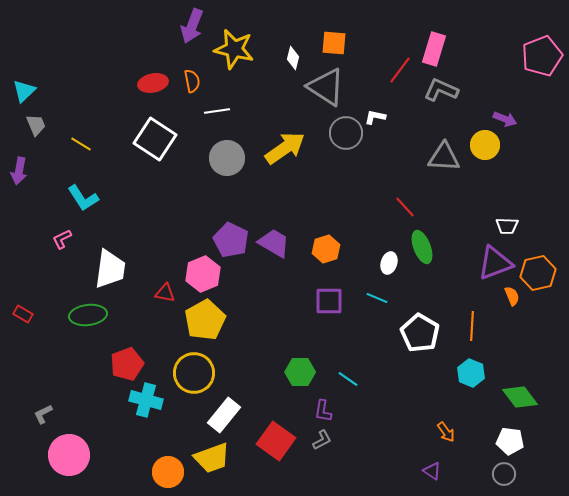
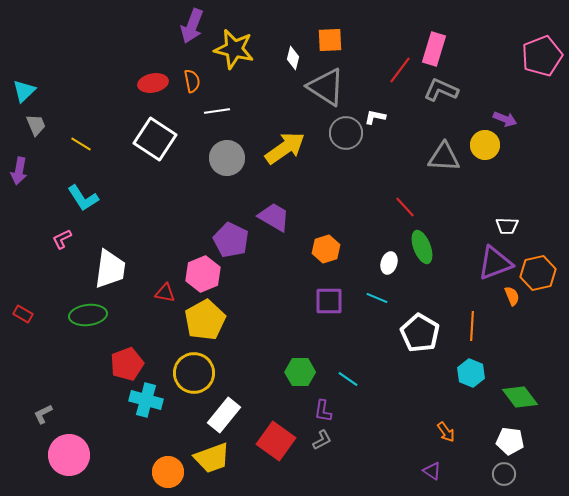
orange square at (334, 43): moved 4 px left, 3 px up; rotated 8 degrees counterclockwise
purple trapezoid at (274, 243): moved 26 px up
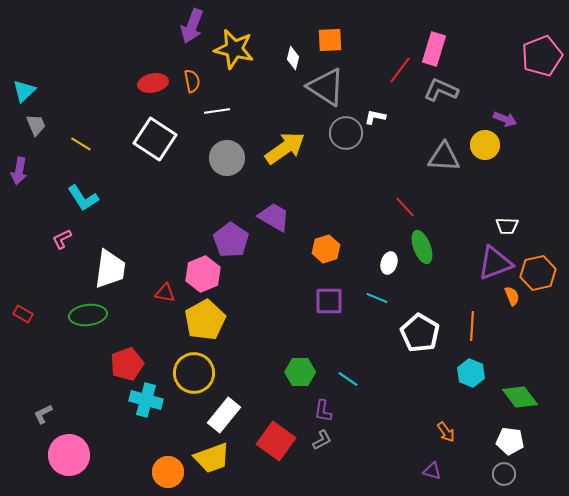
purple pentagon at (231, 240): rotated 8 degrees clockwise
purple triangle at (432, 471): rotated 18 degrees counterclockwise
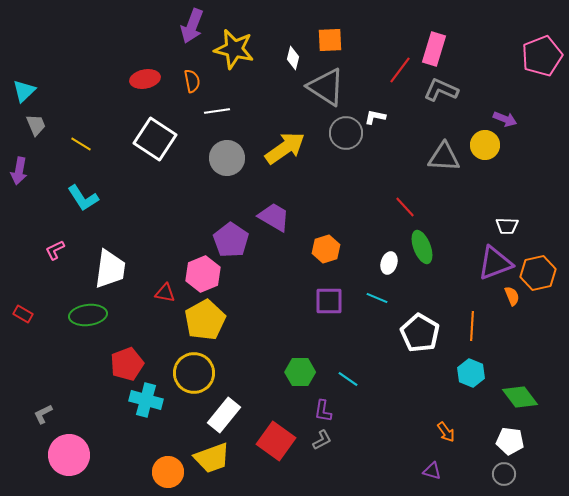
red ellipse at (153, 83): moved 8 px left, 4 px up
pink L-shape at (62, 239): moved 7 px left, 11 px down
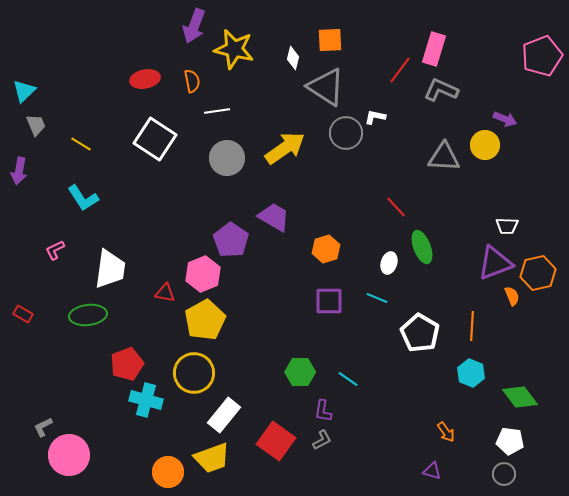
purple arrow at (192, 26): moved 2 px right
red line at (405, 207): moved 9 px left
gray L-shape at (43, 414): moved 13 px down
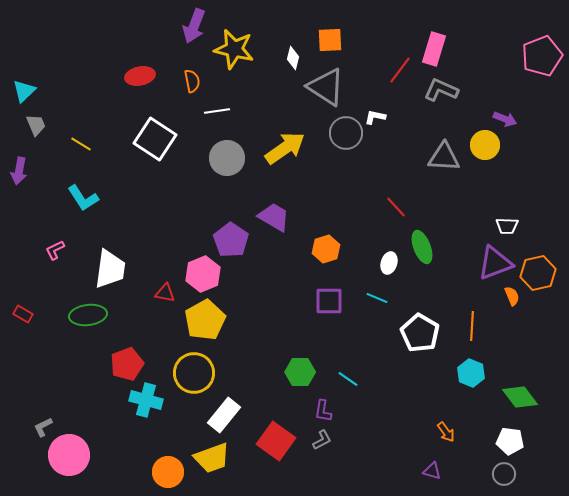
red ellipse at (145, 79): moved 5 px left, 3 px up
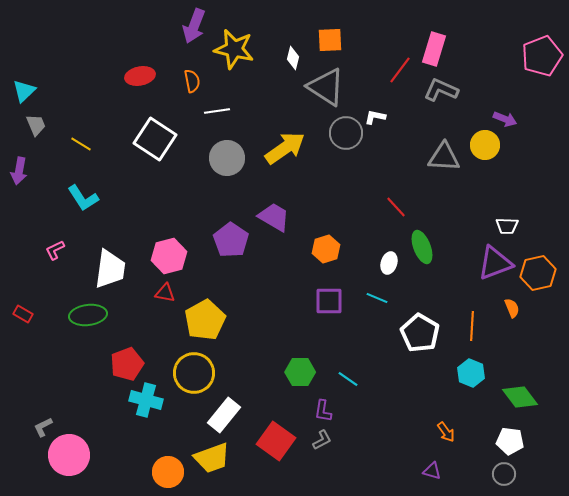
pink hexagon at (203, 274): moved 34 px left, 18 px up; rotated 8 degrees clockwise
orange semicircle at (512, 296): moved 12 px down
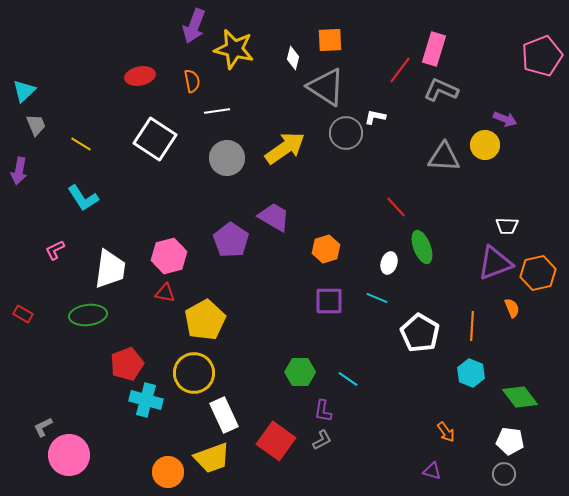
white rectangle at (224, 415): rotated 64 degrees counterclockwise
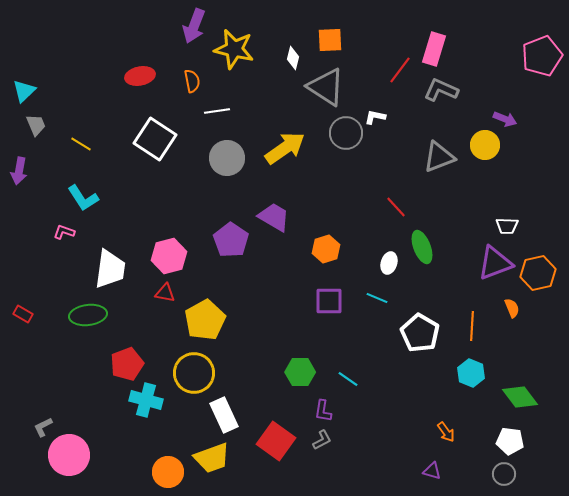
gray triangle at (444, 157): moved 5 px left; rotated 24 degrees counterclockwise
pink L-shape at (55, 250): moved 9 px right, 18 px up; rotated 45 degrees clockwise
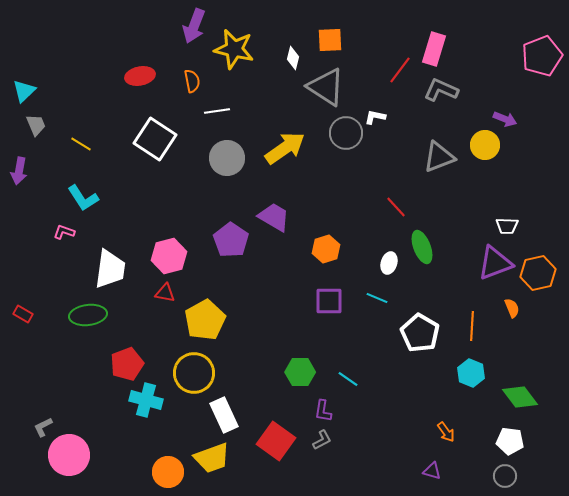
gray circle at (504, 474): moved 1 px right, 2 px down
